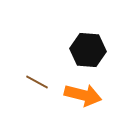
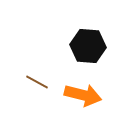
black hexagon: moved 4 px up
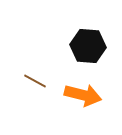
brown line: moved 2 px left, 1 px up
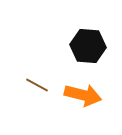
brown line: moved 2 px right, 4 px down
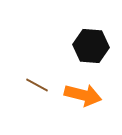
black hexagon: moved 3 px right
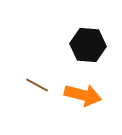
black hexagon: moved 3 px left, 1 px up
